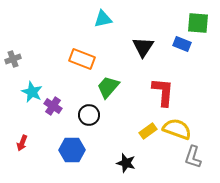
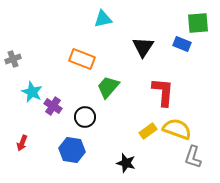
green square: rotated 10 degrees counterclockwise
black circle: moved 4 px left, 2 px down
blue hexagon: rotated 10 degrees clockwise
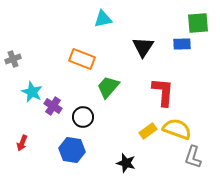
blue rectangle: rotated 24 degrees counterclockwise
black circle: moved 2 px left
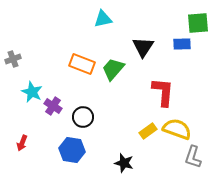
orange rectangle: moved 5 px down
green trapezoid: moved 5 px right, 18 px up
black star: moved 2 px left
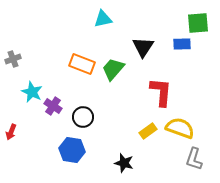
red L-shape: moved 2 px left
yellow semicircle: moved 3 px right, 1 px up
red arrow: moved 11 px left, 11 px up
gray L-shape: moved 1 px right, 2 px down
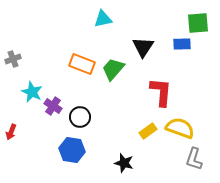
black circle: moved 3 px left
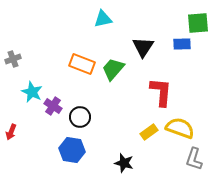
yellow rectangle: moved 1 px right, 1 px down
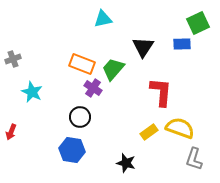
green square: rotated 20 degrees counterclockwise
purple cross: moved 40 px right, 18 px up
black star: moved 2 px right
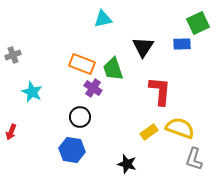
gray cross: moved 4 px up
green trapezoid: rotated 60 degrees counterclockwise
red L-shape: moved 1 px left, 1 px up
black star: moved 1 px right, 1 px down
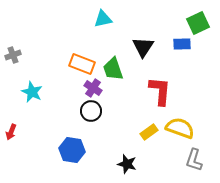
black circle: moved 11 px right, 6 px up
gray L-shape: moved 1 px down
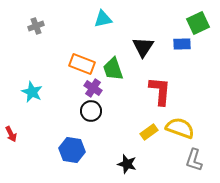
gray cross: moved 23 px right, 29 px up
red arrow: moved 2 px down; rotated 49 degrees counterclockwise
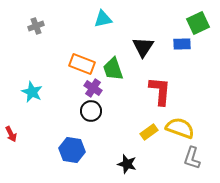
gray L-shape: moved 2 px left, 2 px up
